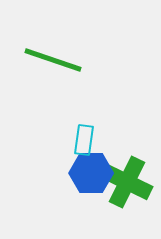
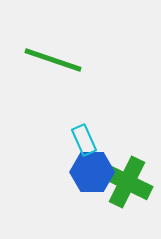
cyan rectangle: rotated 32 degrees counterclockwise
blue hexagon: moved 1 px right, 1 px up
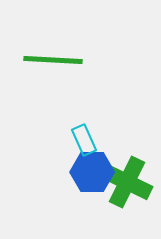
green line: rotated 16 degrees counterclockwise
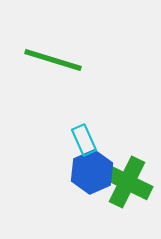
green line: rotated 14 degrees clockwise
blue hexagon: rotated 24 degrees counterclockwise
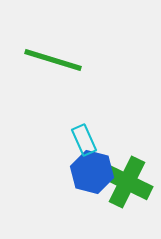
blue hexagon: rotated 21 degrees counterclockwise
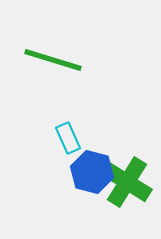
cyan rectangle: moved 16 px left, 2 px up
green cross: rotated 6 degrees clockwise
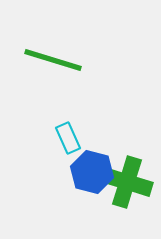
green cross: rotated 15 degrees counterclockwise
